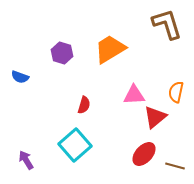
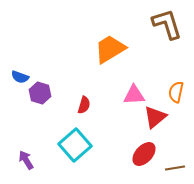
purple hexagon: moved 22 px left, 40 px down
brown line: moved 2 px down; rotated 24 degrees counterclockwise
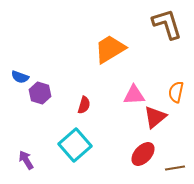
red ellipse: moved 1 px left
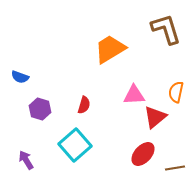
brown L-shape: moved 1 px left, 5 px down
purple hexagon: moved 16 px down
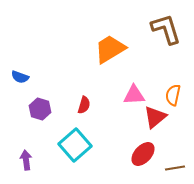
orange semicircle: moved 3 px left, 3 px down
purple arrow: rotated 24 degrees clockwise
